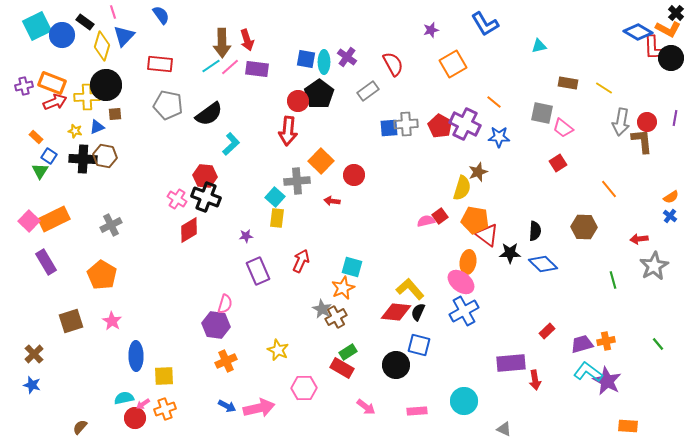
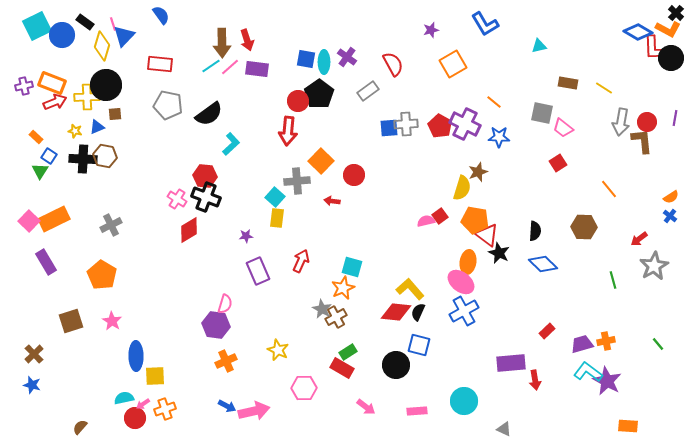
pink line at (113, 12): moved 12 px down
red arrow at (639, 239): rotated 30 degrees counterclockwise
black star at (510, 253): moved 11 px left; rotated 25 degrees clockwise
yellow square at (164, 376): moved 9 px left
pink arrow at (259, 408): moved 5 px left, 3 px down
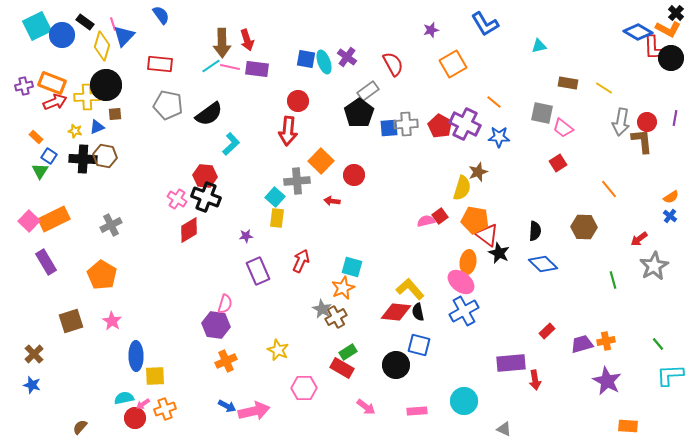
cyan ellipse at (324, 62): rotated 20 degrees counterclockwise
pink line at (230, 67): rotated 54 degrees clockwise
black pentagon at (319, 94): moved 40 px right, 19 px down
black semicircle at (418, 312): rotated 36 degrees counterclockwise
cyan L-shape at (588, 372): moved 82 px right, 3 px down; rotated 40 degrees counterclockwise
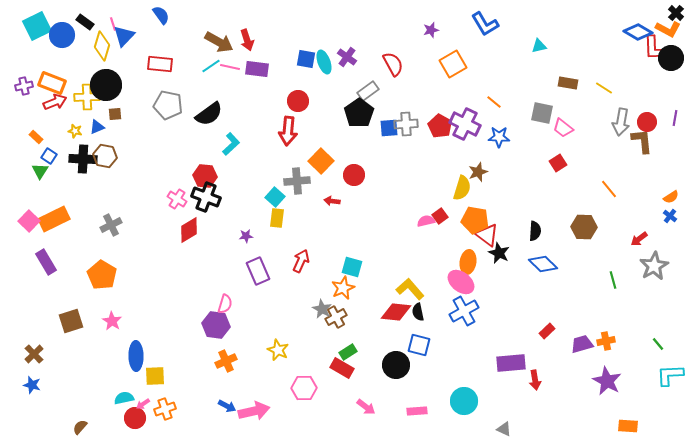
brown arrow at (222, 43): moved 3 px left, 1 px up; rotated 60 degrees counterclockwise
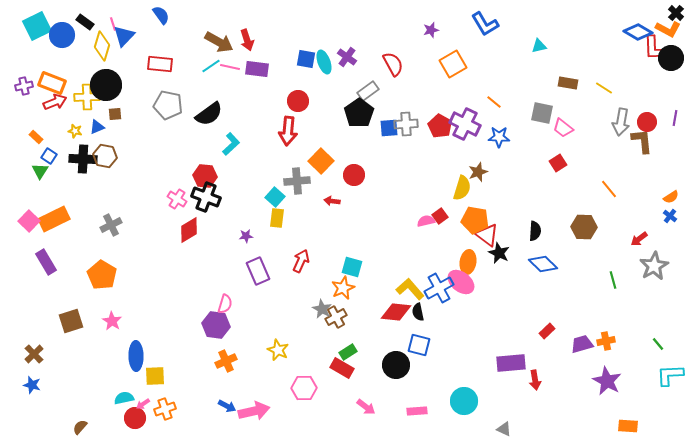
blue cross at (464, 311): moved 25 px left, 23 px up
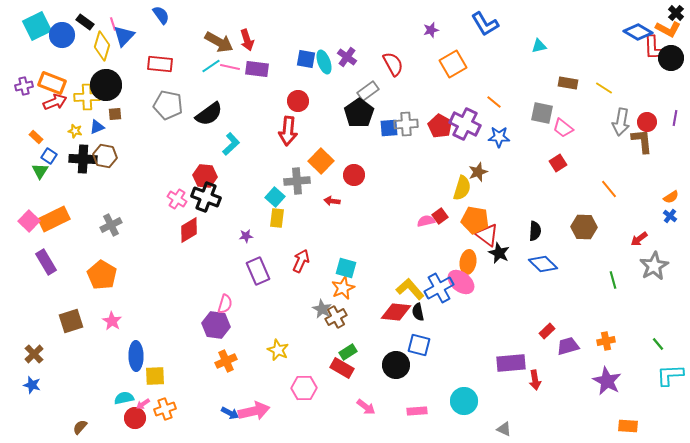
cyan square at (352, 267): moved 6 px left, 1 px down
purple trapezoid at (582, 344): moved 14 px left, 2 px down
blue arrow at (227, 406): moved 3 px right, 7 px down
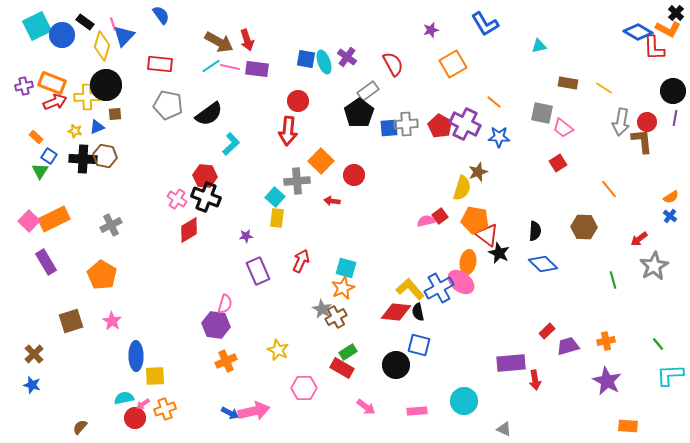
black circle at (671, 58): moved 2 px right, 33 px down
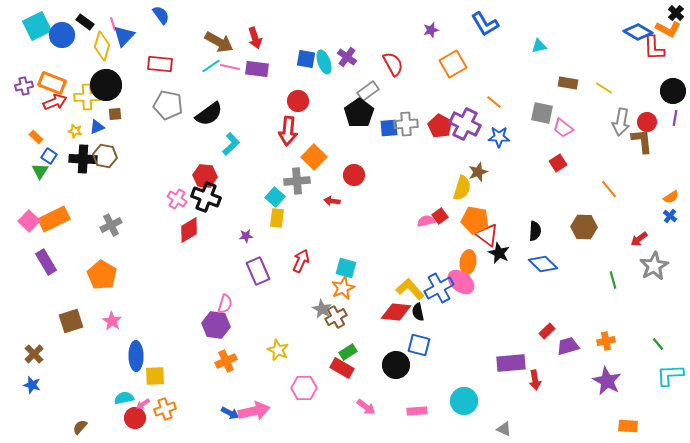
red arrow at (247, 40): moved 8 px right, 2 px up
orange square at (321, 161): moved 7 px left, 4 px up
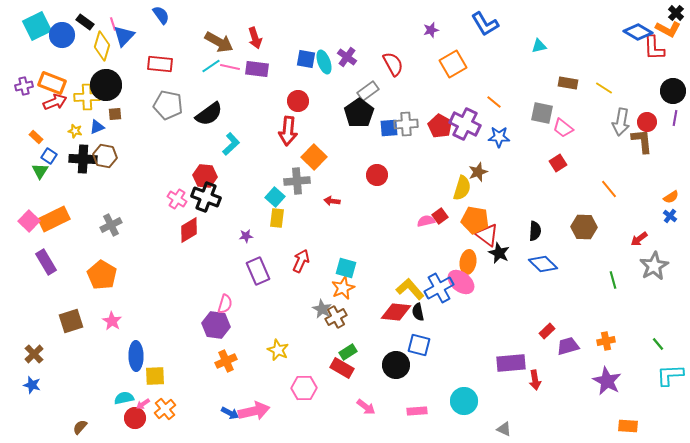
red circle at (354, 175): moved 23 px right
orange cross at (165, 409): rotated 20 degrees counterclockwise
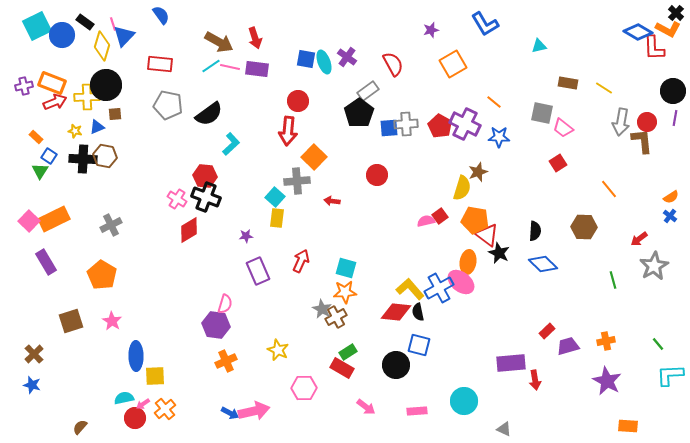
orange star at (343, 288): moved 2 px right, 4 px down; rotated 20 degrees clockwise
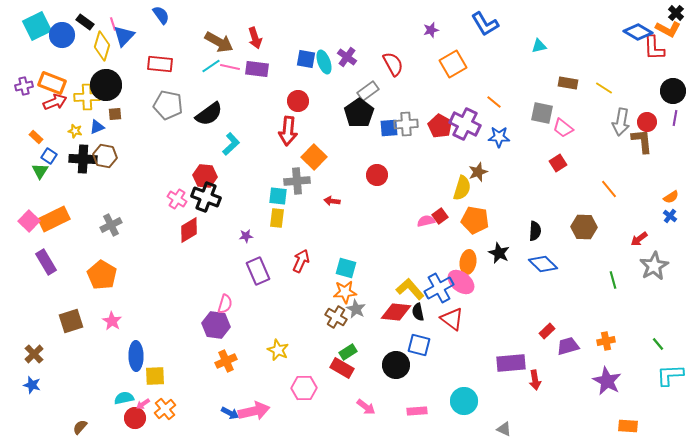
cyan square at (275, 197): moved 3 px right, 1 px up; rotated 36 degrees counterclockwise
red triangle at (487, 235): moved 35 px left, 84 px down
gray star at (322, 309): moved 34 px right
brown cross at (336, 317): rotated 30 degrees counterclockwise
